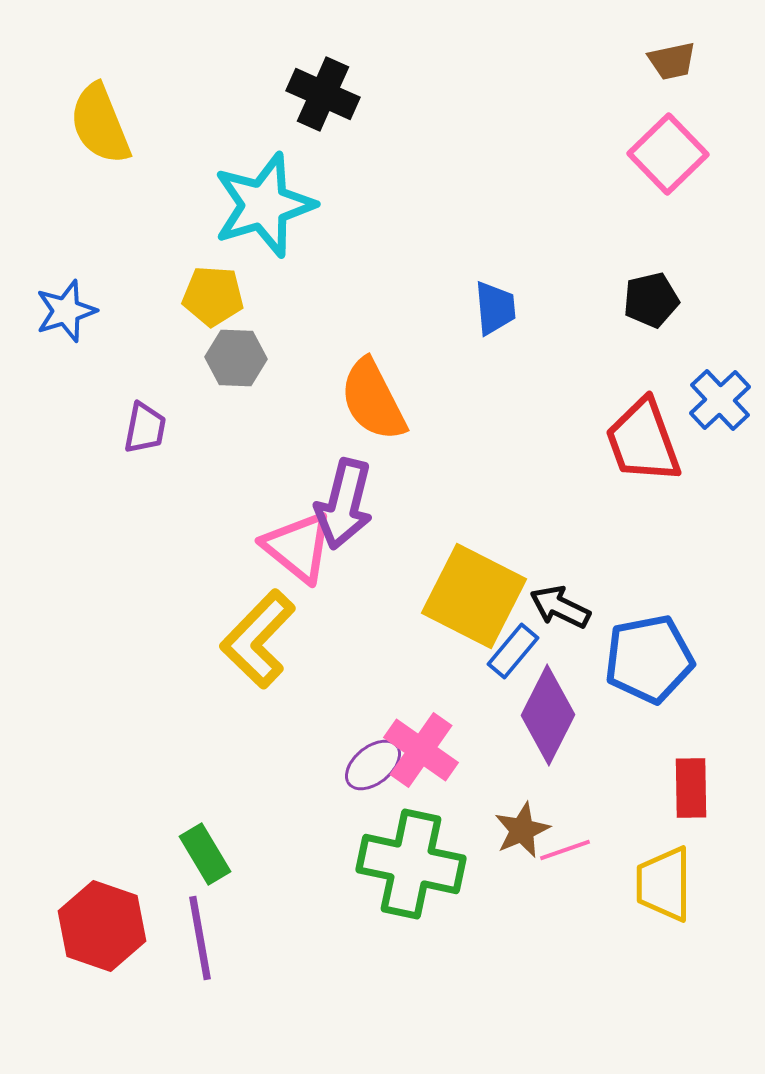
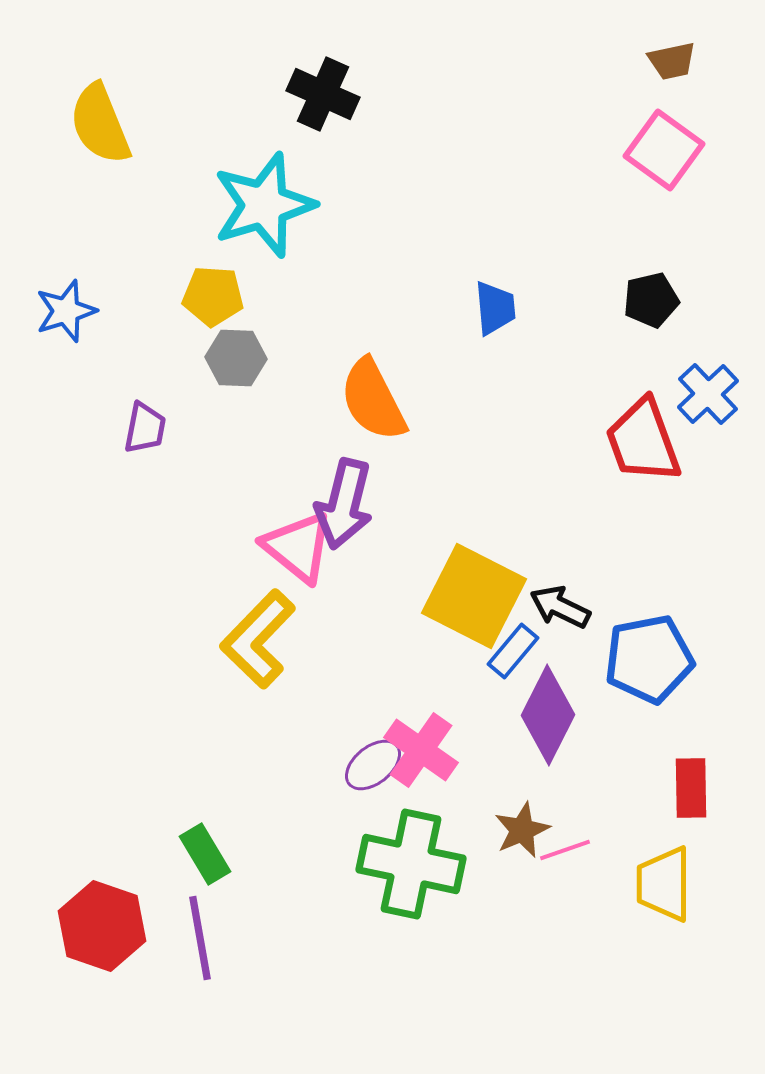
pink square: moved 4 px left, 4 px up; rotated 10 degrees counterclockwise
blue cross: moved 12 px left, 6 px up
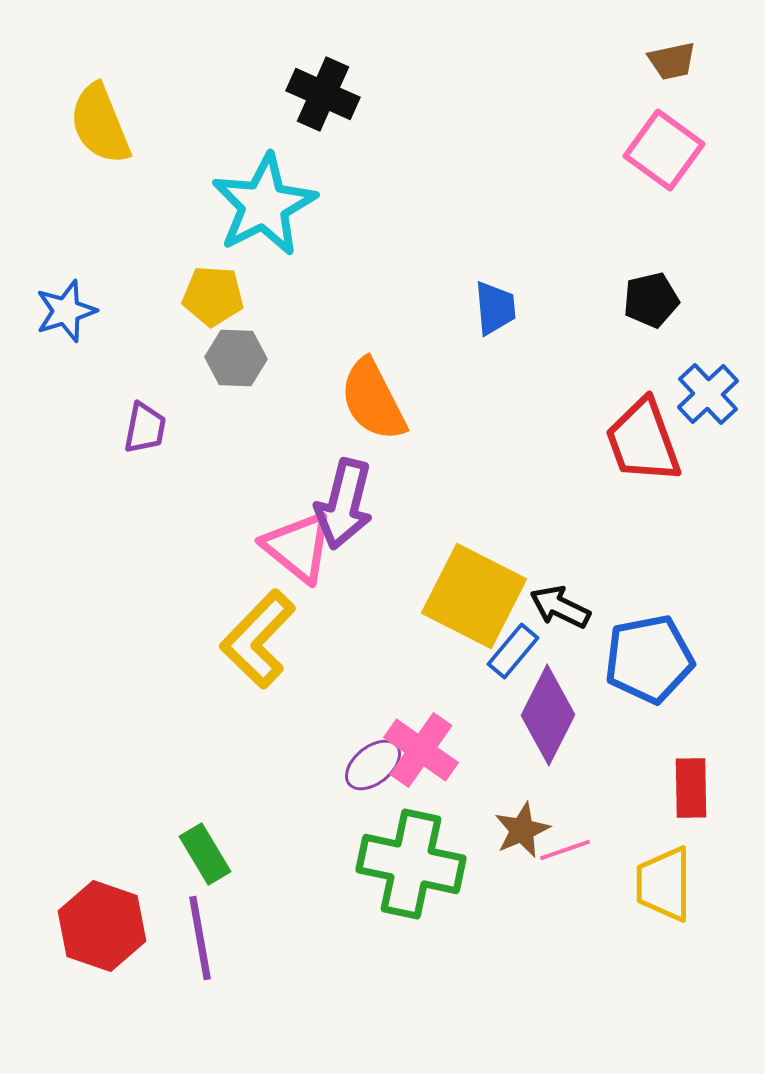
cyan star: rotated 10 degrees counterclockwise
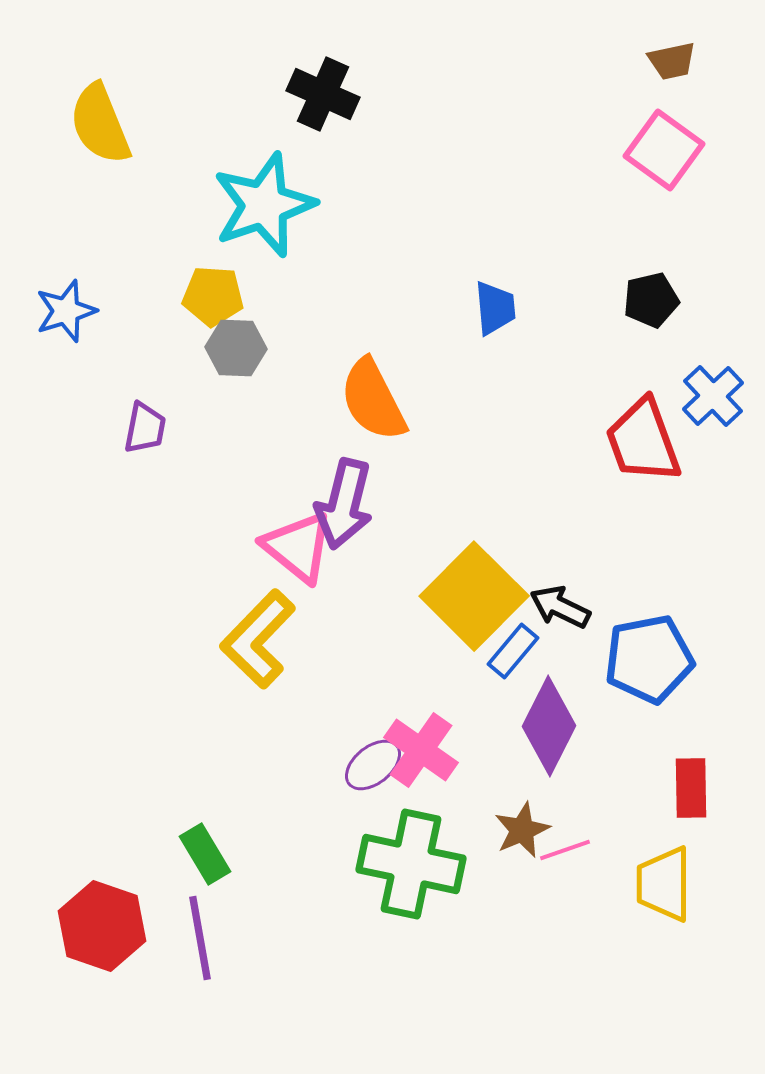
cyan star: rotated 8 degrees clockwise
gray hexagon: moved 10 px up
blue cross: moved 5 px right, 2 px down
yellow square: rotated 18 degrees clockwise
purple diamond: moved 1 px right, 11 px down
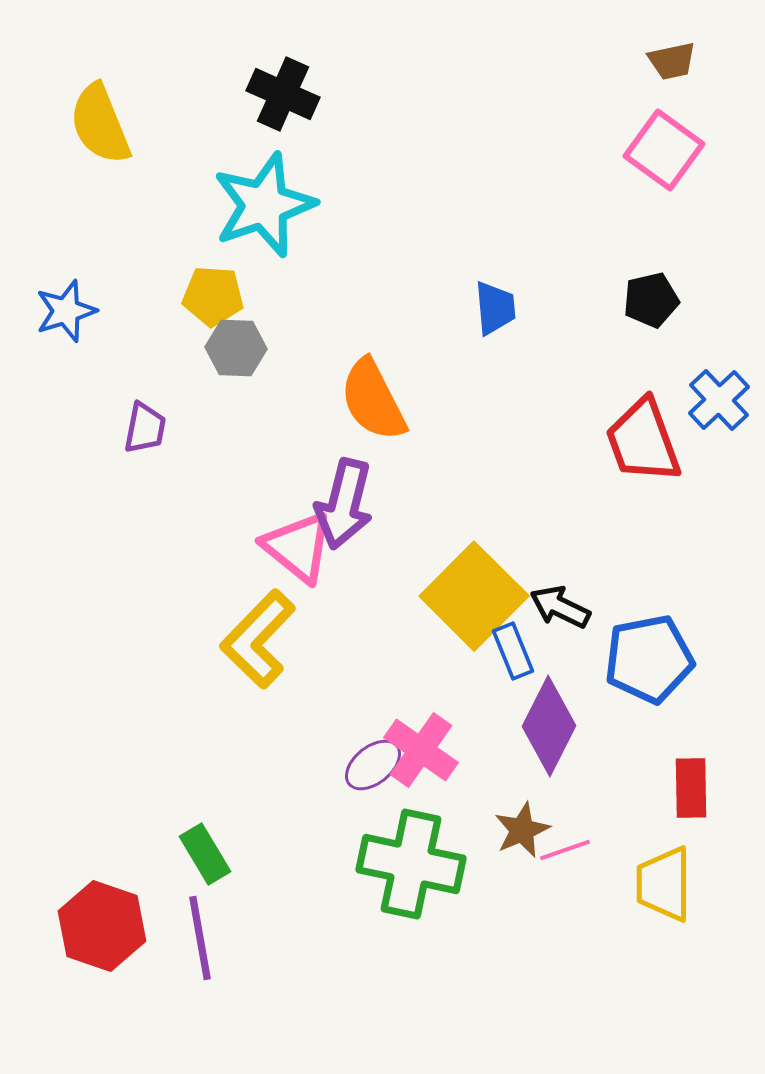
black cross: moved 40 px left
blue cross: moved 6 px right, 4 px down
blue rectangle: rotated 62 degrees counterclockwise
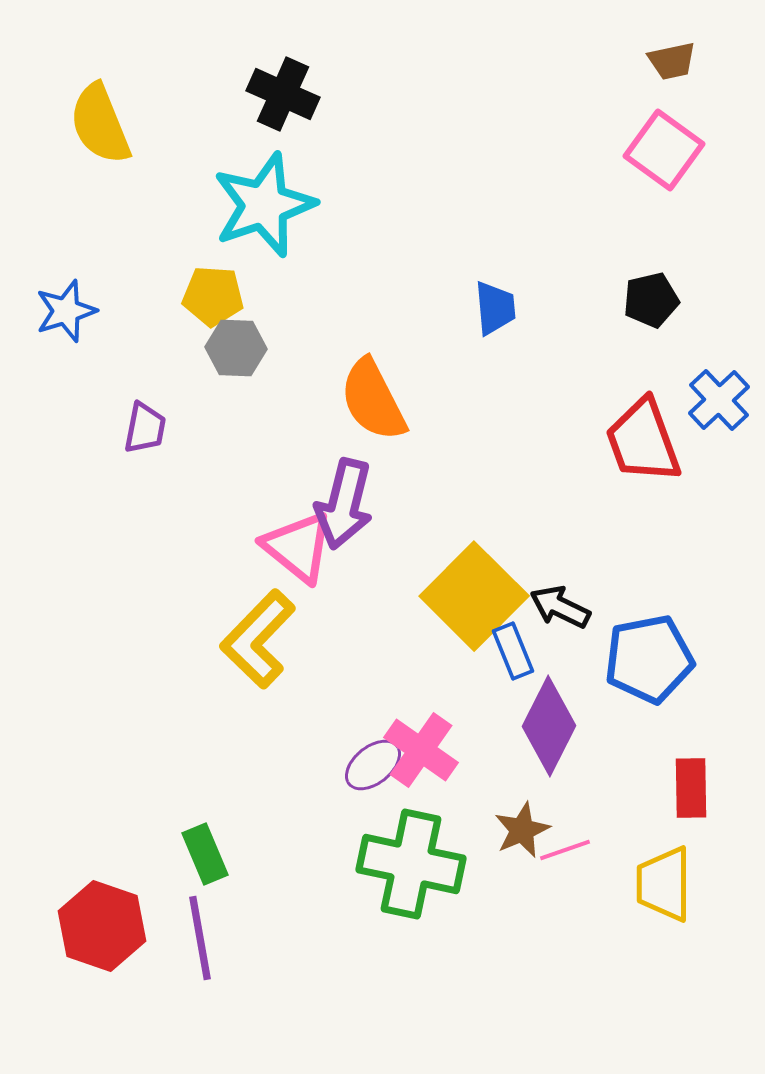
green rectangle: rotated 8 degrees clockwise
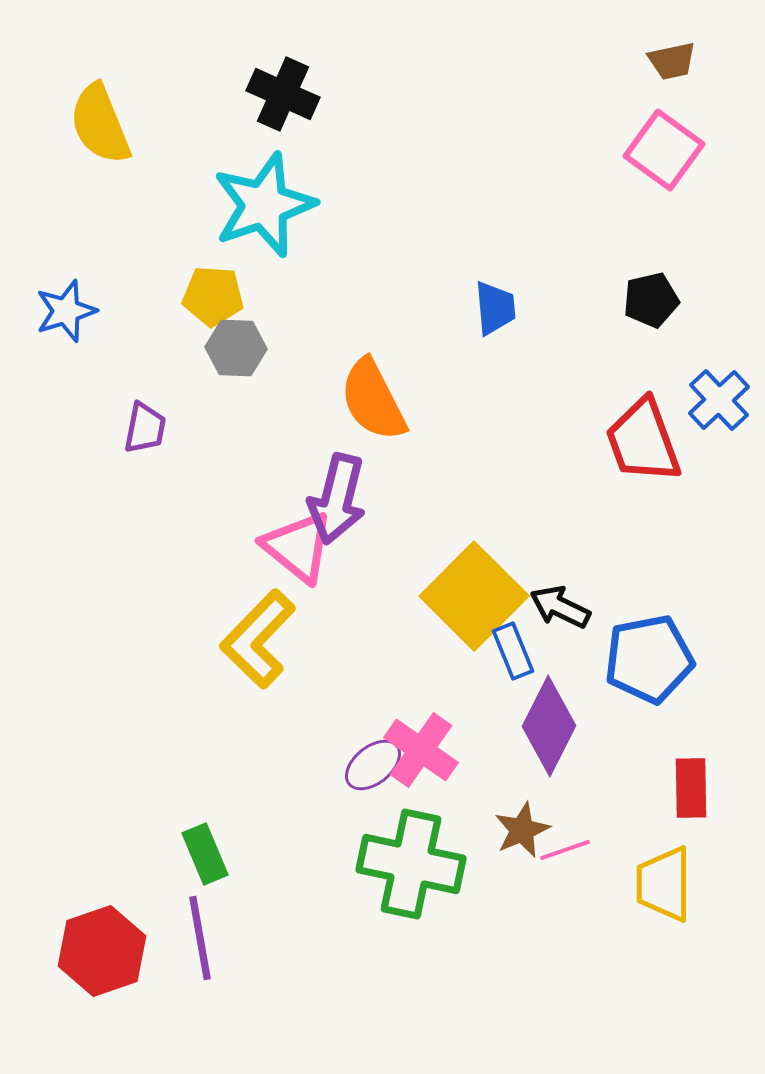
purple arrow: moved 7 px left, 5 px up
red hexagon: moved 25 px down; rotated 22 degrees clockwise
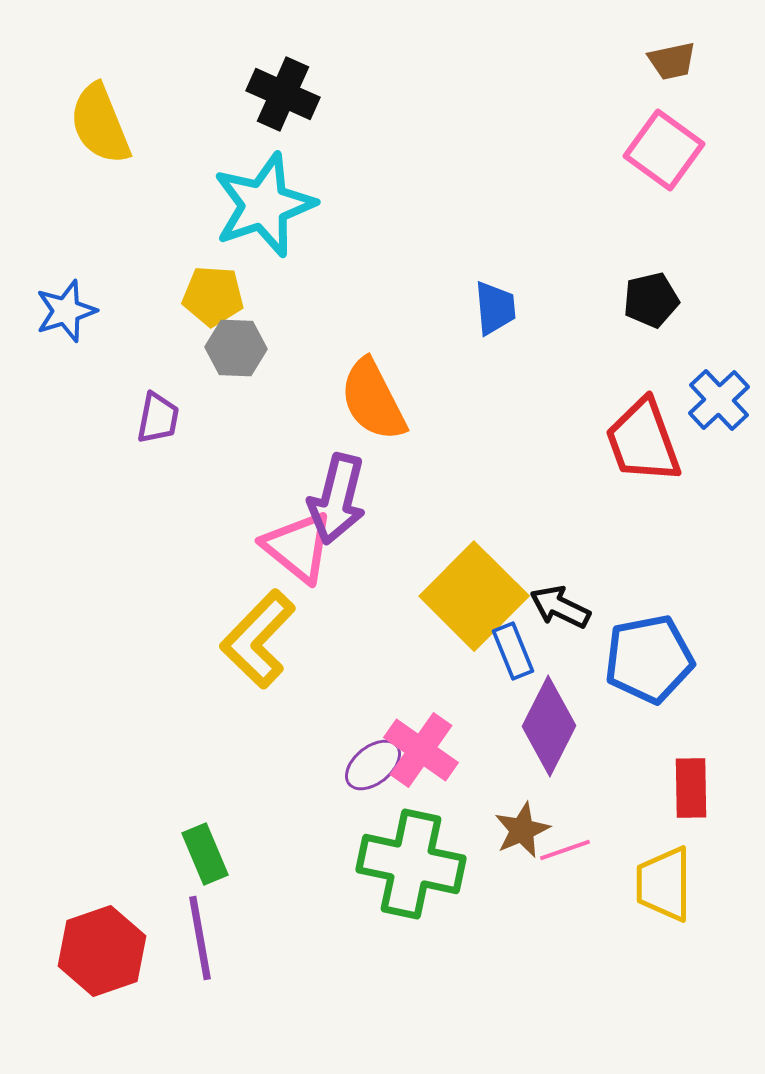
purple trapezoid: moved 13 px right, 10 px up
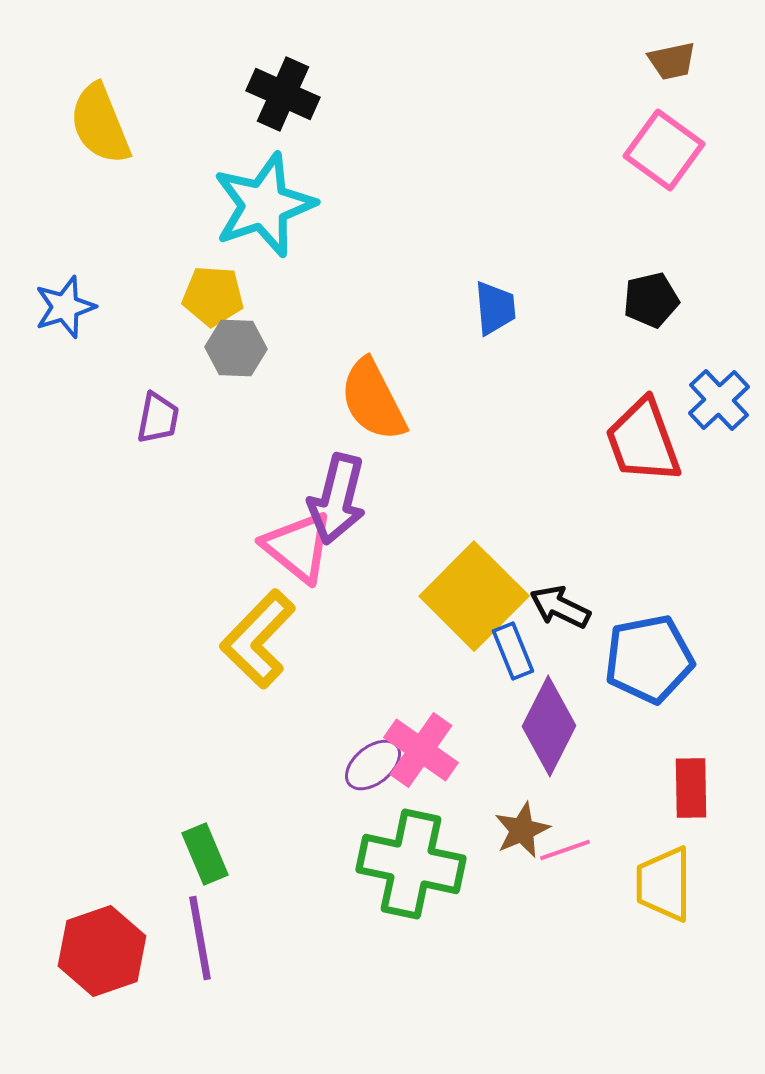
blue star: moved 1 px left, 4 px up
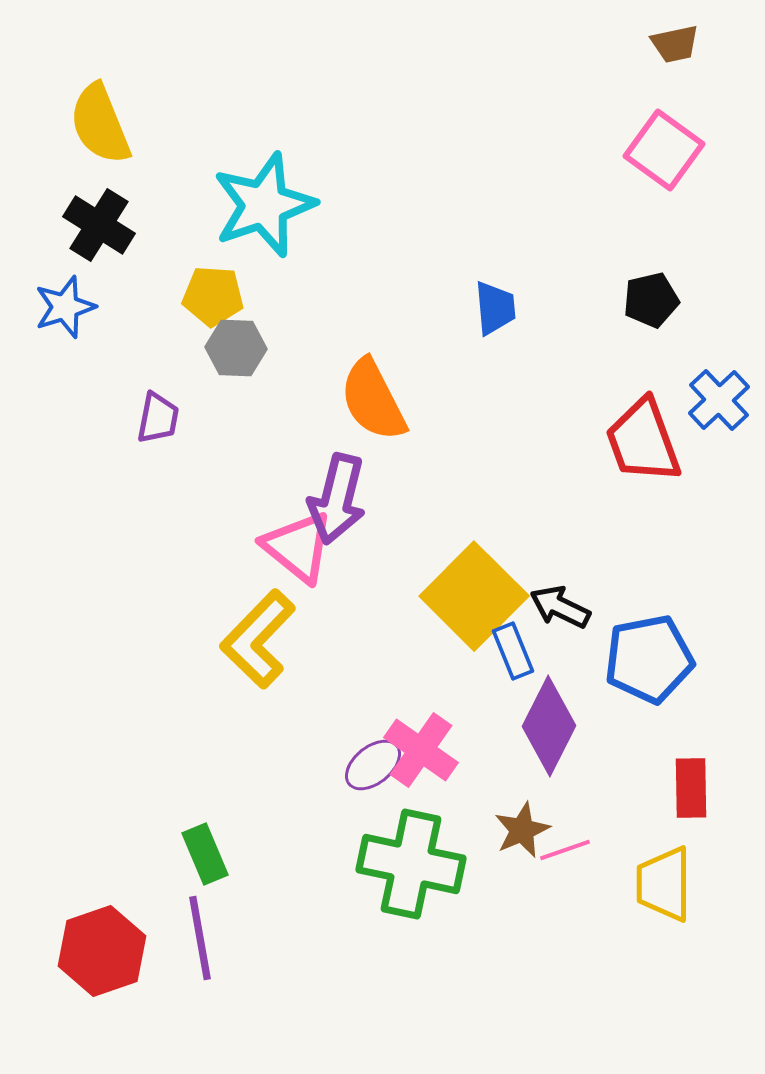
brown trapezoid: moved 3 px right, 17 px up
black cross: moved 184 px left, 131 px down; rotated 8 degrees clockwise
